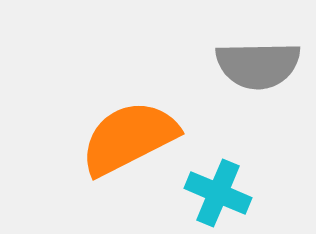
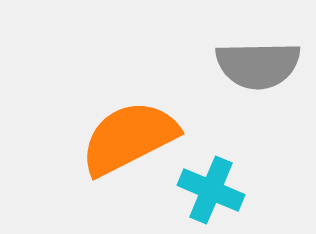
cyan cross: moved 7 px left, 3 px up
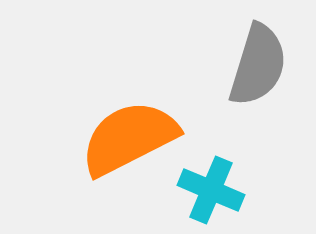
gray semicircle: rotated 72 degrees counterclockwise
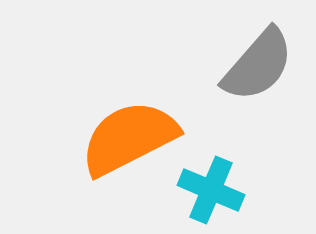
gray semicircle: rotated 24 degrees clockwise
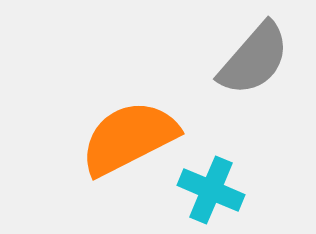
gray semicircle: moved 4 px left, 6 px up
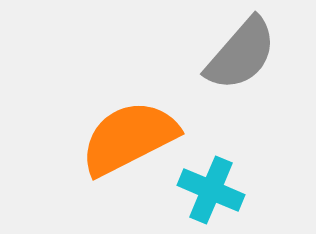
gray semicircle: moved 13 px left, 5 px up
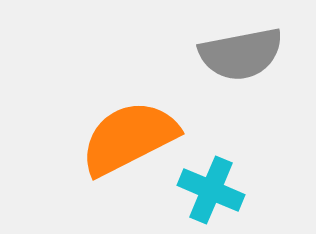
gray semicircle: rotated 38 degrees clockwise
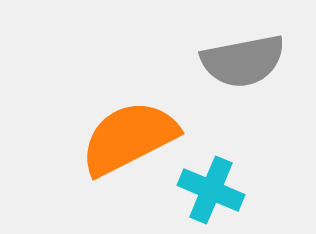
gray semicircle: moved 2 px right, 7 px down
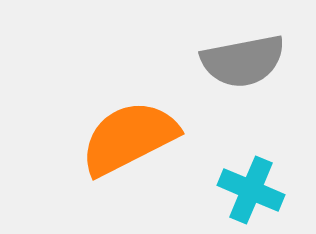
cyan cross: moved 40 px right
